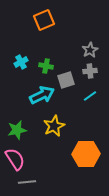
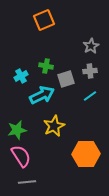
gray star: moved 1 px right, 4 px up
cyan cross: moved 14 px down
gray square: moved 1 px up
pink semicircle: moved 6 px right, 3 px up
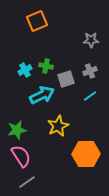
orange square: moved 7 px left, 1 px down
gray star: moved 6 px up; rotated 28 degrees clockwise
gray cross: rotated 16 degrees counterclockwise
cyan cross: moved 4 px right, 6 px up
yellow star: moved 4 px right
gray line: rotated 30 degrees counterclockwise
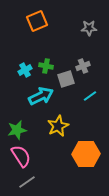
gray star: moved 2 px left, 12 px up
gray cross: moved 7 px left, 5 px up
cyan arrow: moved 1 px left, 1 px down
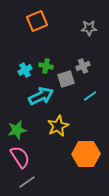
pink semicircle: moved 1 px left, 1 px down
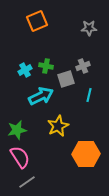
cyan line: moved 1 px left, 1 px up; rotated 40 degrees counterclockwise
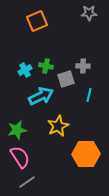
gray star: moved 15 px up
gray cross: rotated 24 degrees clockwise
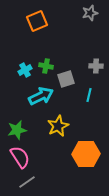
gray star: moved 1 px right; rotated 14 degrees counterclockwise
gray cross: moved 13 px right
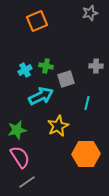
cyan line: moved 2 px left, 8 px down
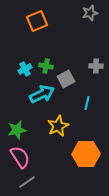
cyan cross: moved 1 px up
gray square: rotated 12 degrees counterclockwise
cyan arrow: moved 1 px right, 2 px up
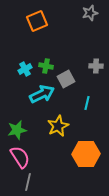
gray line: moved 1 px right; rotated 42 degrees counterclockwise
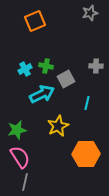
orange square: moved 2 px left
gray line: moved 3 px left
